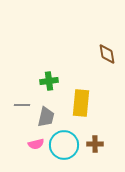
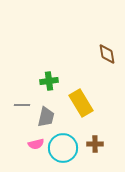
yellow rectangle: rotated 36 degrees counterclockwise
cyan circle: moved 1 px left, 3 px down
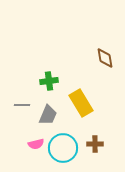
brown diamond: moved 2 px left, 4 px down
gray trapezoid: moved 2 px right, 2 px up; rotated 10 degrees clockwise
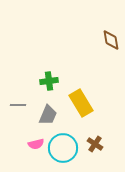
brown diamond: moved 6 px right, 18 px up
gray line: moved 4 px left
brown cross: rotated 35 degrees clockwise
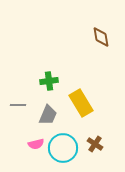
brown diamond: moved 10 px left, 3 px up
